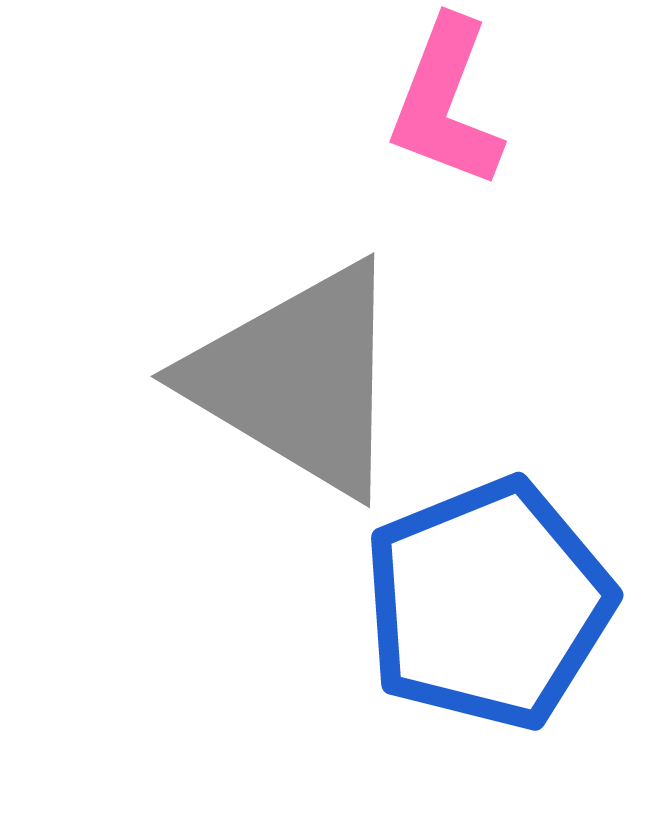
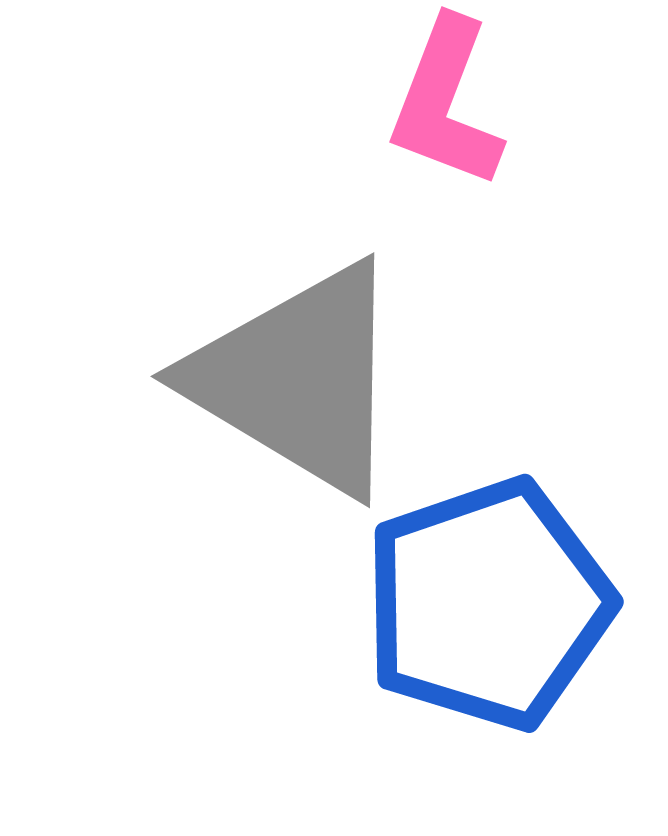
blue pentagon: rotated 3 degrees clockwise
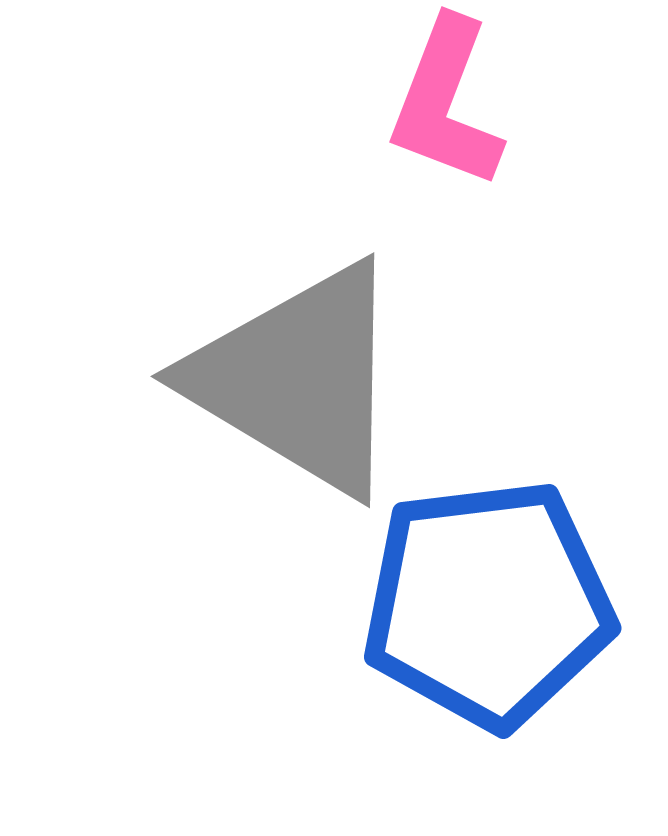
blue pentagon: rotated 12 degrees clockwise
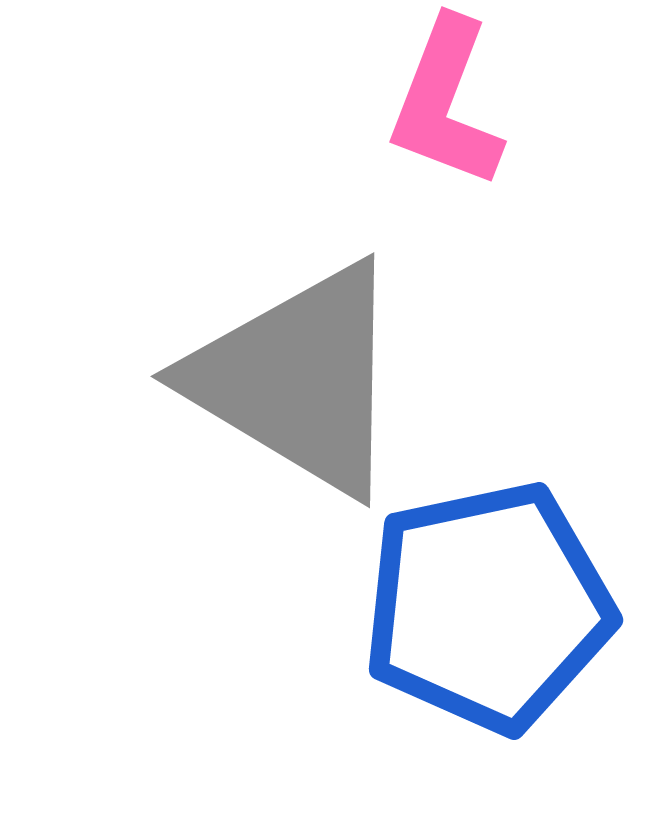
blue pentagon: moved 3 px down; rotated 5 degrees counterclockwise
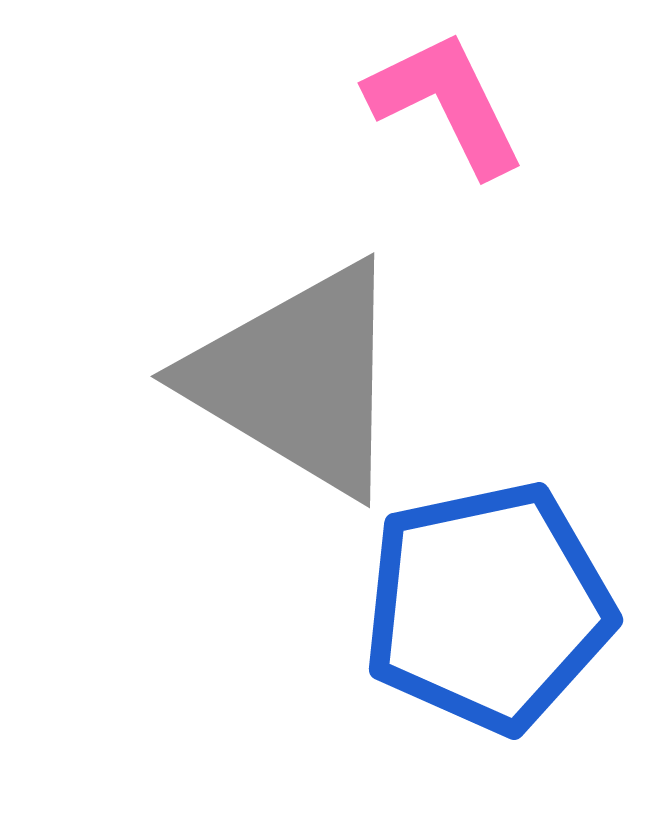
pink L-shape: rotated 133 degrees clockwise
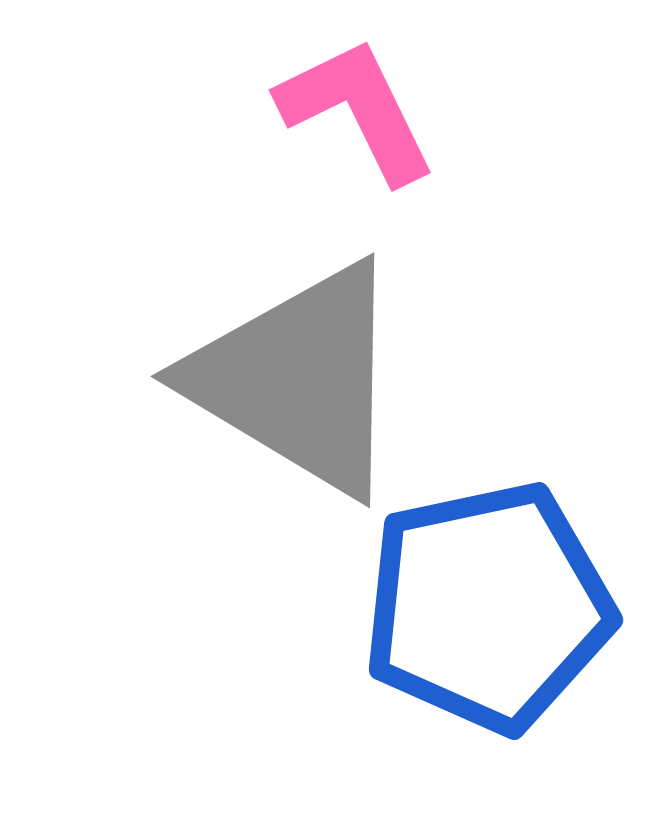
pink L-shape: moved 89 px left, 7 px down
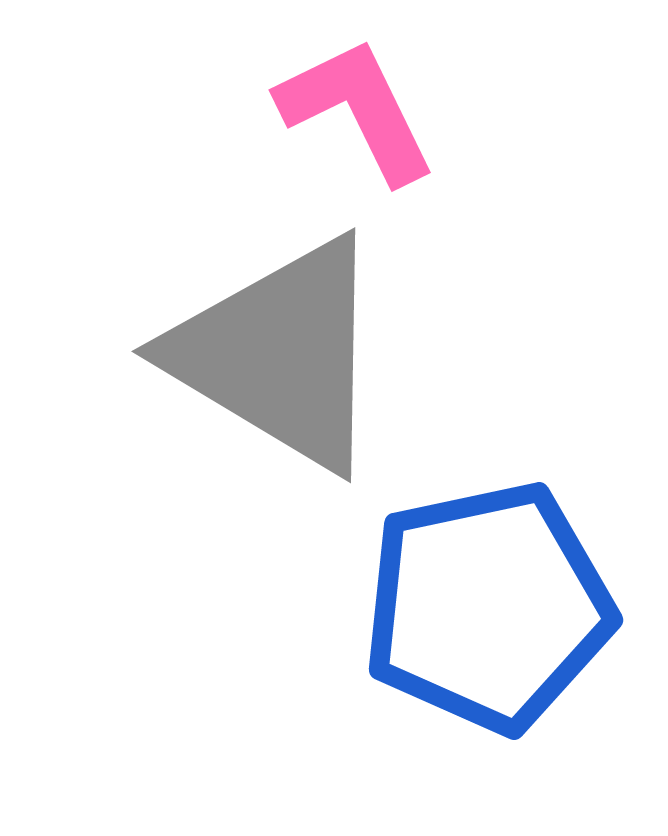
gray triangle: moved 19 px left, 25 px up
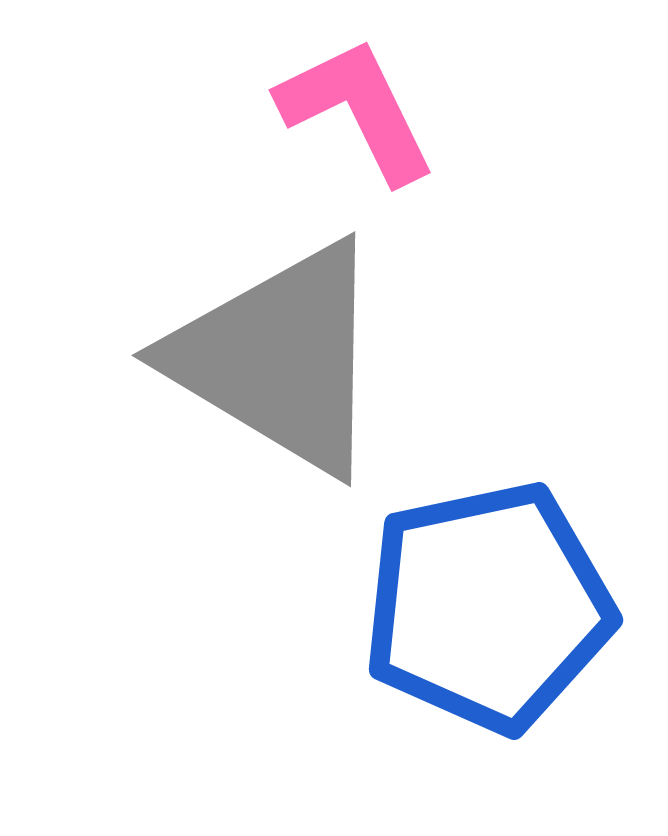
gray triangle: moved 4 px down
